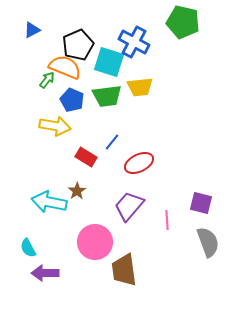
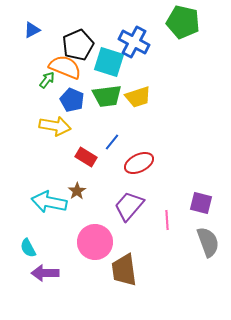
yellow trapezoid: moved 2 px left, 10 px down; rotated 12 degrees counterclockwise
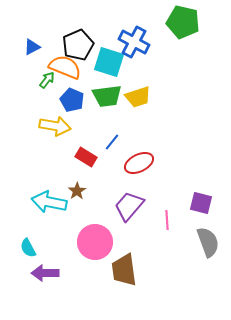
blue triangle: moved 17 px down
